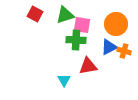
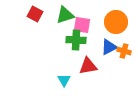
orange circle: moved 2 px up
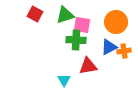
orange cross: rotated 24 degrees counterclockwise
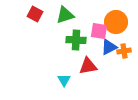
pink square: moved 17 px right, 6 px down
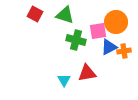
green triangle: rotated 36 degrees clockwise
pink square: moved 1 px left; rotated 18 degrees counterclockwise
green cross: rotated 12 degrees clockwise
red triangle: moved 1 px left, 7 px down
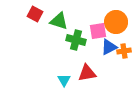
green triangle: moved 6 px left, 6 px down
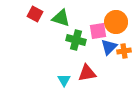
green triangle: moved 2 px right, 3 px up
blue triangle: rotated 18 degrees counterclockwise
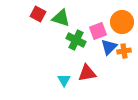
red square: moved 3 px right
orange circle: moved 6 px right
pink square: rotated 12 degrees counterclockwise
green cross: rotated 12 degrees clockwise
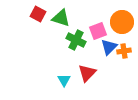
red triangle: rotated 36 degrees counterclockwise
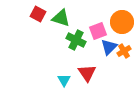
orange cross: rotated 24 degrees counterclockwise
red triangle: rotated 18 degrees counterclockwise
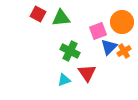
green triangle: rotated 24 degrees counterclockwise
green cross: moved 6 px left, 11 px down
cyan triangle: rotated 40 degrees clockwise
